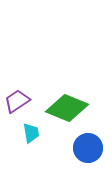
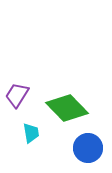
purple trapezoid: moved 6 px up; rotated 24 degrees counterclockwise
green diamond: rotated 24 degrees clockwise
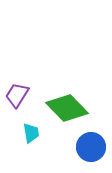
blue circle: moved 3 px right, 1 px up
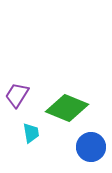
green diamond: rotated 24 degrees counterclockwise
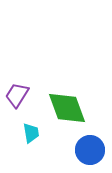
green diamond: rotated 48 degrees clockwise
blue circle: moved 1 px left, 3 px down
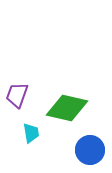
purple trapezoid: rotated 12 degrees counterclockwise
green diamond: rotated 57 degrees counterclockwise
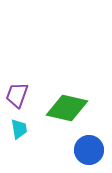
cyan trapezoid: moved 12 px left, 4 px up
blue circle: moved 1 px left
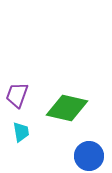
cyan trapezoid: moved 2 px right, 3 px down
blue circle: moved 6 px down
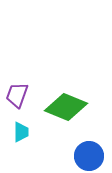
green diamond: moved 1 px left, 1 px up; rotated 9 degrees clockwise
cyan trapezoid: rotated 10 degrees clockwise
